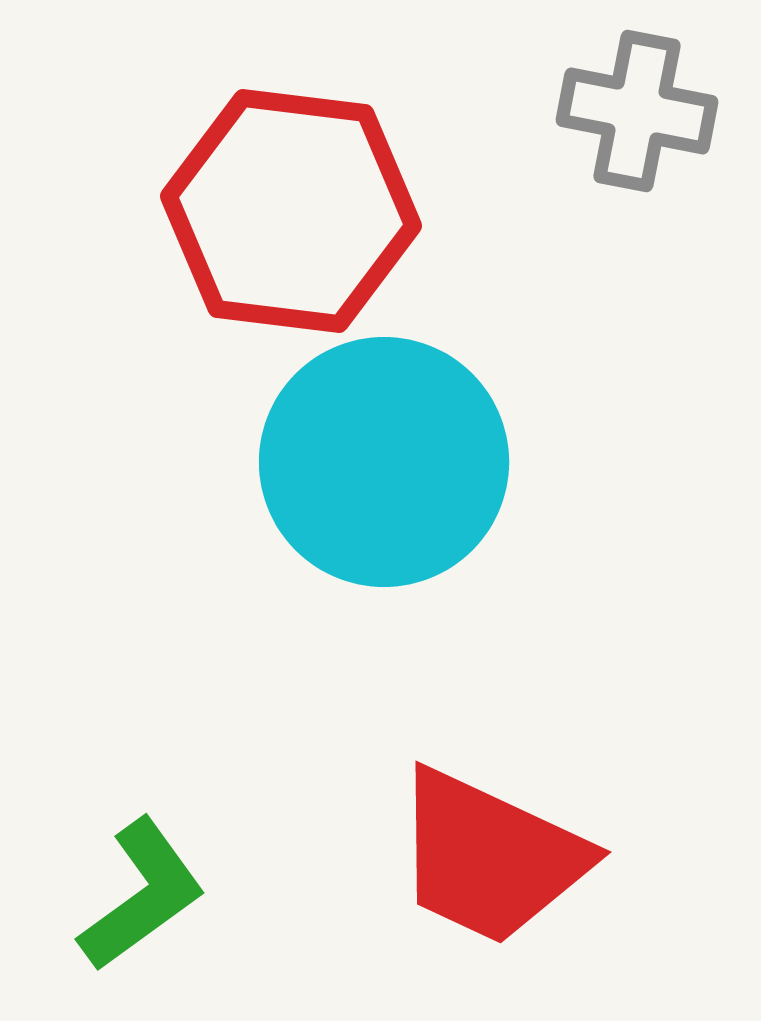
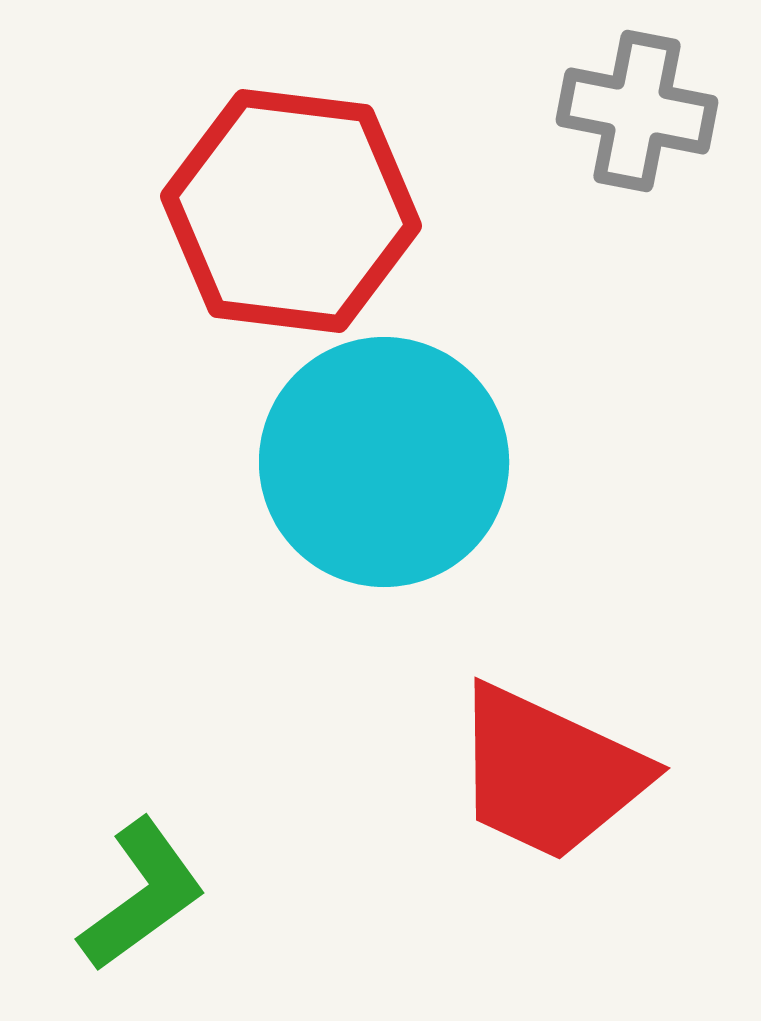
red trapezoid: moved 59 px right, 84 px up
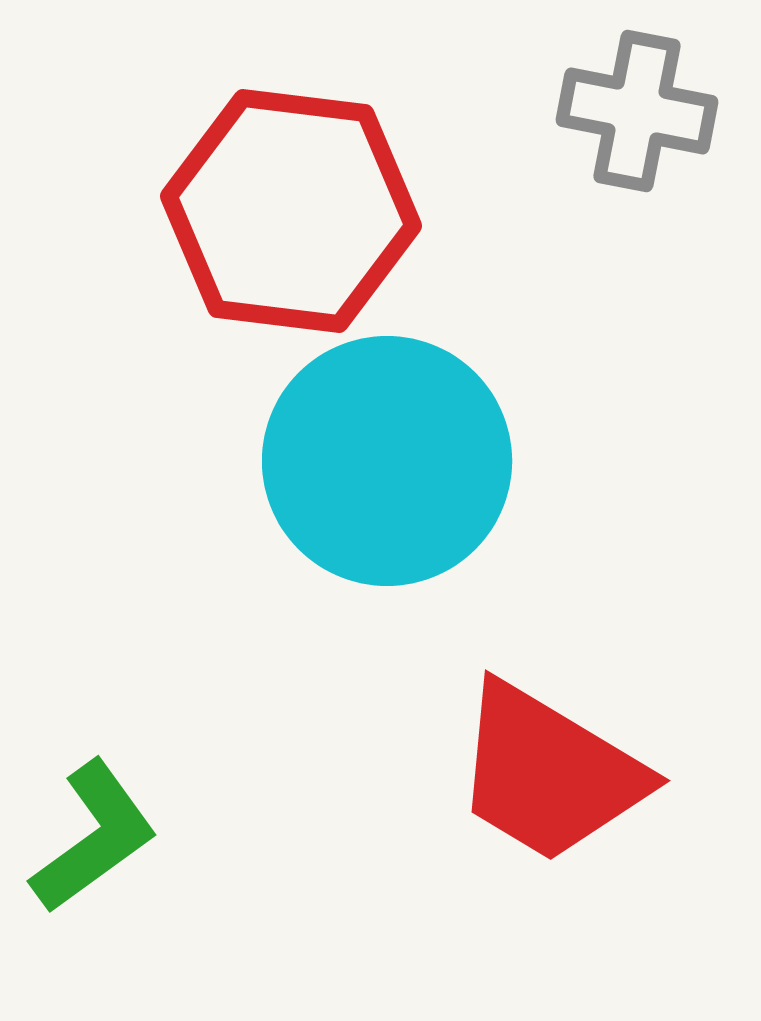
cyan circle: moved 3 px right, 1 px up
red trapezoid: rotated 6 degrees clockwise
green L-shape: moved 48 px left, 58 px up
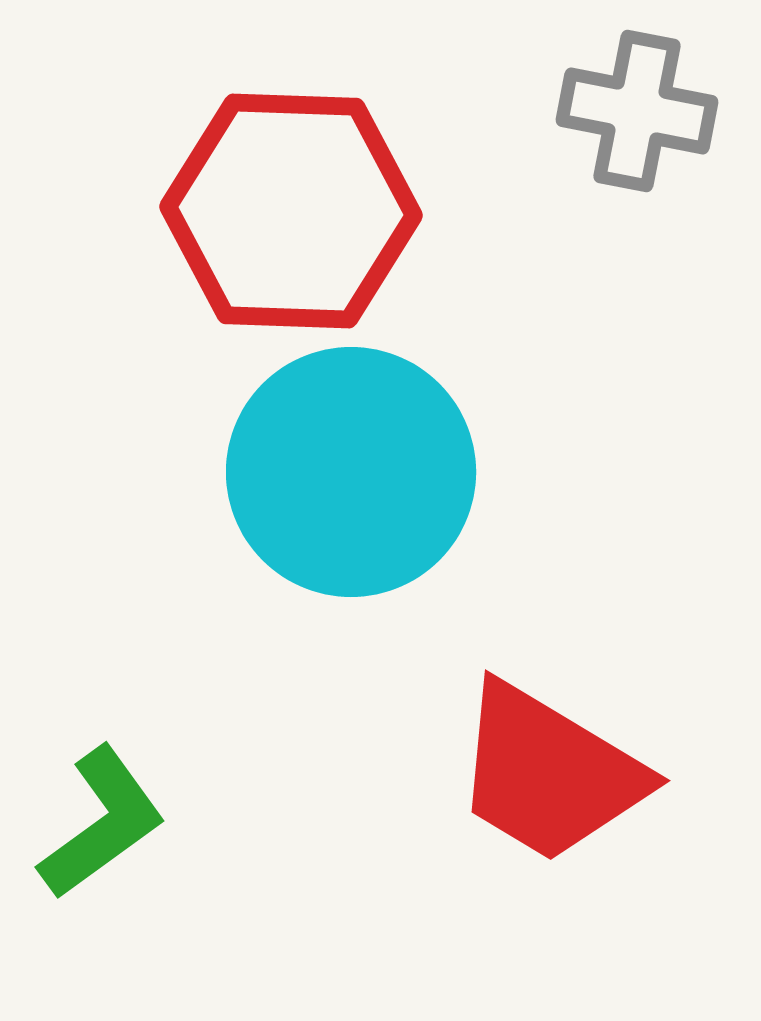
red hexagon: rotated 5 degrees counterclockwise
cyan circle: moved 36 px left, 11 px down
green L-shape: moved 8 px right, 14 px up
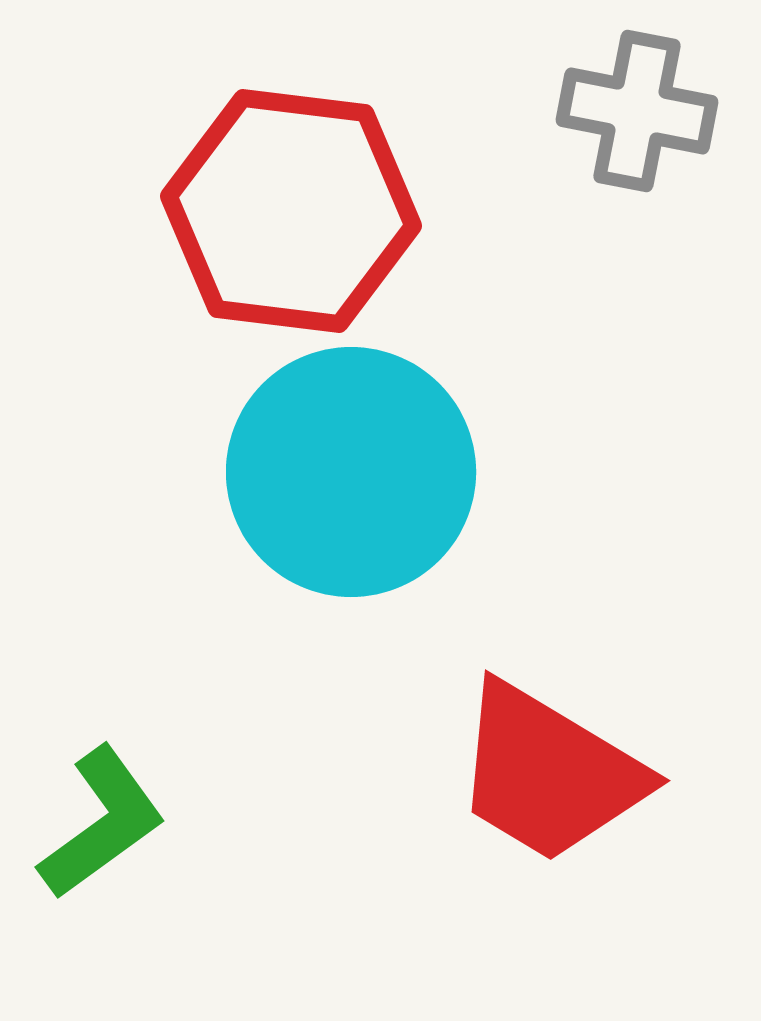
red hexagon: rotated 5 degrees clockwise
